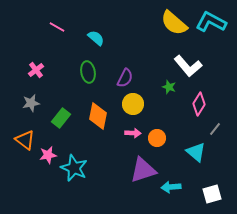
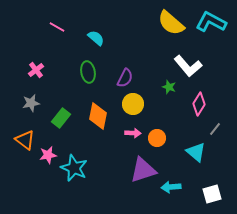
yellow semicircle: moved 3 px left
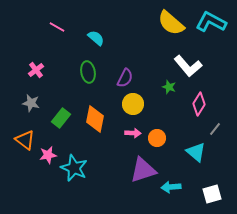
gray star: rotated 24 degrees clockwise
orange diamond: moved 3 px left, 3 px down
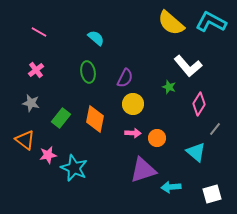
pink line: moved 18 px left, 5 px down
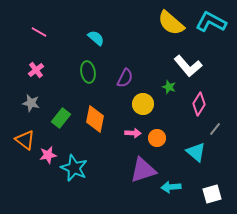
yellow circle: moved 10 px right
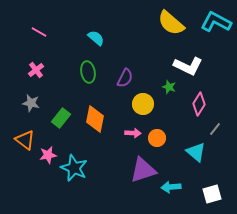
cyan L-shape: moved 5 px right
white L-shape: rotated 24 degrees counterclockwise
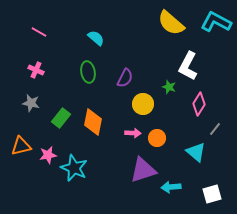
white L-shape: rotated 92 degrees clockwise
pink cross: rotated 28 degrees counterclockwise
orange diamond: moved 2 px left, 3 px down
orange triangle: moved 4 px left, 6 px down; rotated 50 degrees counterclockwise
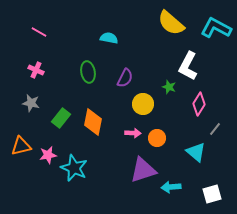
cyan L-shape: moved 6 px down
cyan semicircle: moved 13 px right; rotated 30 degrees counterclockwise
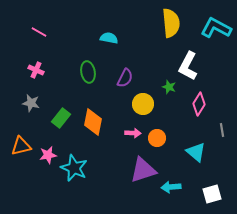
yellow semicircle: rotated 136 degrees counterclockwise
gray line: moved 7 px right, 1 px down; rotated 48 degrees counterclockwise
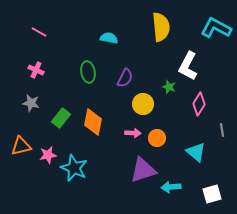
yellow semicircle: moved 10 px left, 4 px down
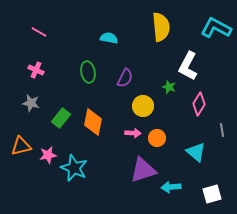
yellow circle: moved 2 px down
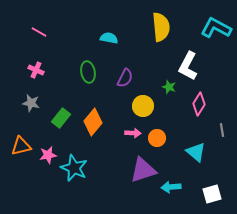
orange diamond: rotated 28 degrees clockwise
